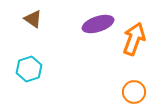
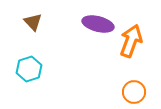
brown triangle: moved 3 px down; rotated 12 degrees clockwise
purple ellipse: rotated 32 degrees clockwise
orange arrow: moved 3 px left, 2 px down
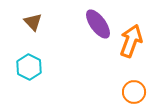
purple ellipse: rotated 40 degrees clockwise
cyan hexagon: moved 2 px up; rotated 15 degrees counterclockwise
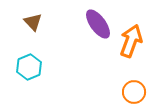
cyan hexagon: rotated 10 degrees clockwise
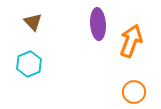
purple ellipse: rotated 32 degrees clockwise
cyan hexagon: moved 3 px up
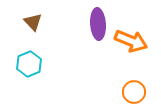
orange arrow: rotated 92 degrees clockwise
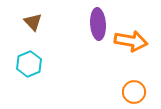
orange arrow: rotated 12 degrees counterclockwise
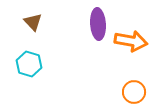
cyan hexagon: rotated 20 degrees counterclockwise
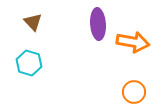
orange arrow: moved 2 px right, 1 px down
cyan hexagon: moved 1 px up
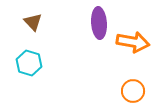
purple ellipse: moved 1 px right, 1 px up
orange circle: moved 1 px left, 1 px up
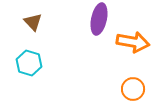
purple ellipse: moved 4 px up; rotated 16 degrees clockwise
orange circle: moved 2 px up
